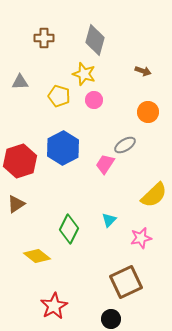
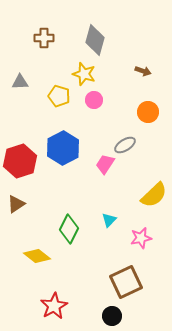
black circle: moved 1 px right, 3 px up
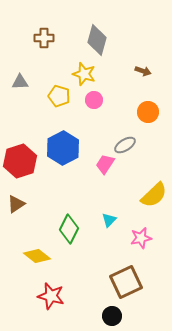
gray diamond: moved 2 px right
red star: moved 3 px left, 10 px up; rotated 28 degrees counterclockwise
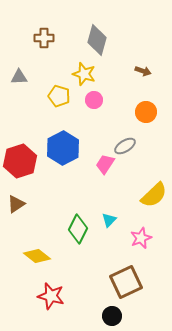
gray triangle: moved 1 px left, 5 px up
orange circle: moved 2 px left
gray ellipse: moved 1 px down
green diamond: moved 9 px right
pink star: rotated 10 degrees counterclockwise
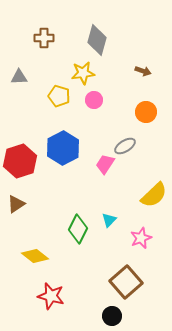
yellow star: moved 1 px left, 1 px up; rotated 25 degrees counterclockwise
yellow diamond: moved 2 px left
brown square: rotated 16 degrees counterclockwise
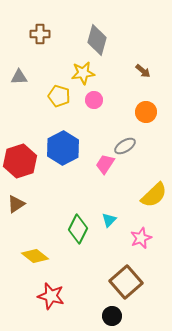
brown cross: moved 4 px left, 4 px up
brown arrow: rotated 21 degrees clockwise
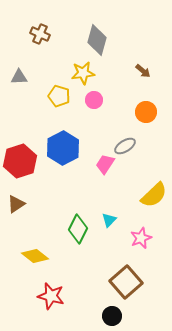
brown cross: rotated 24 degrees clockwise
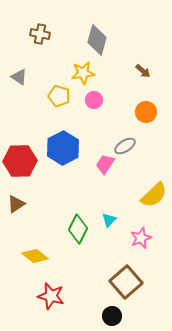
brown cross: rotated 12 degrees counterclockwise
gray triangle: rotated 36 degrees clockwise
red hexagon: rotated 16 degrees clockwise
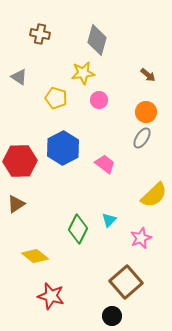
brown arrow: moved 5 px right, 4 px down
yellow pentagon: moved 3 px left, 2 px down
pink circle: moved 5 px right
gray ellipse: moved 17 px right, 8 px up; rotated 25 degrees counterclockwise
pink trapezoid: rotated 95 degrees clockwise
